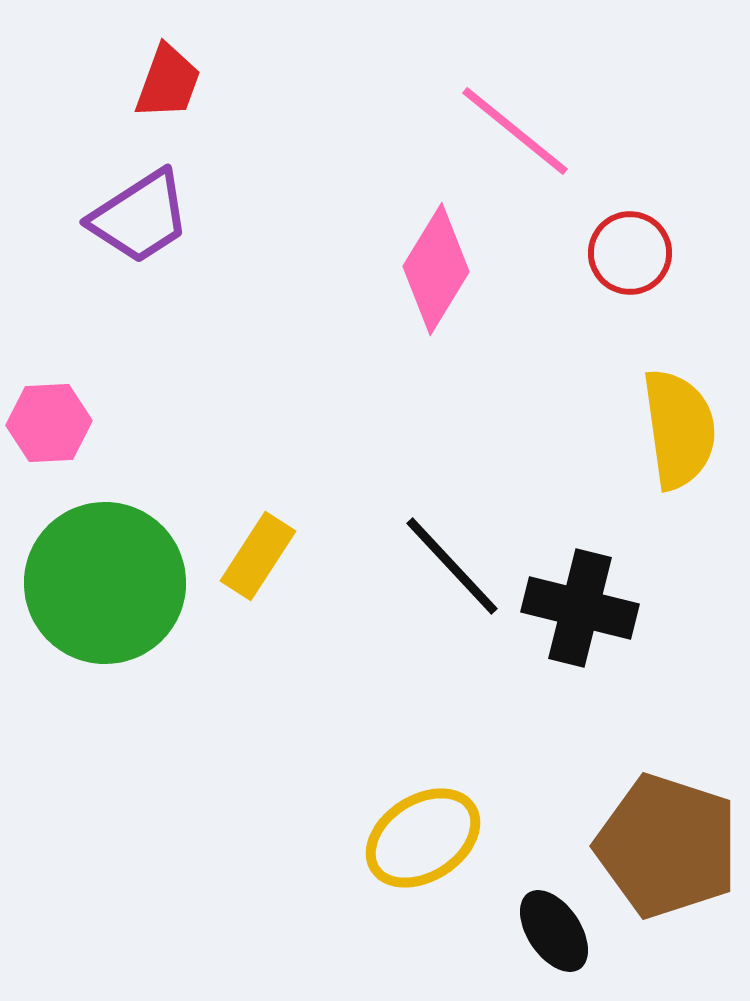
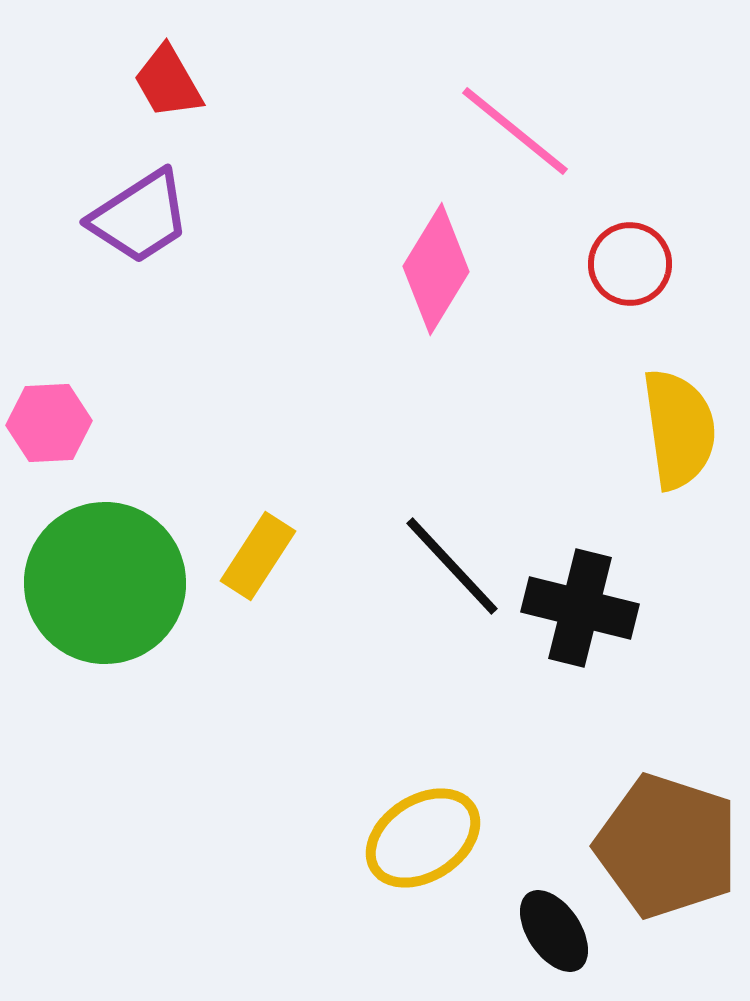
red trapezoid: rotated 130 degrees clockwise
red circle: moved 11 px down
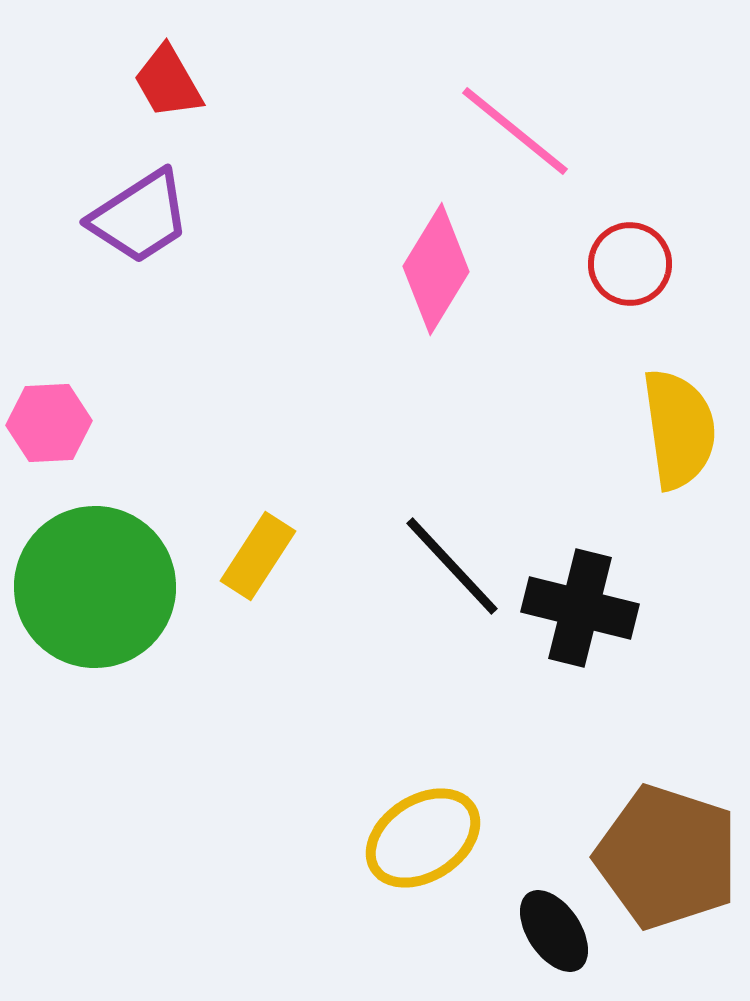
green circle: moved 10 px left, 4 px down
brown pentagon: moved 11 px down
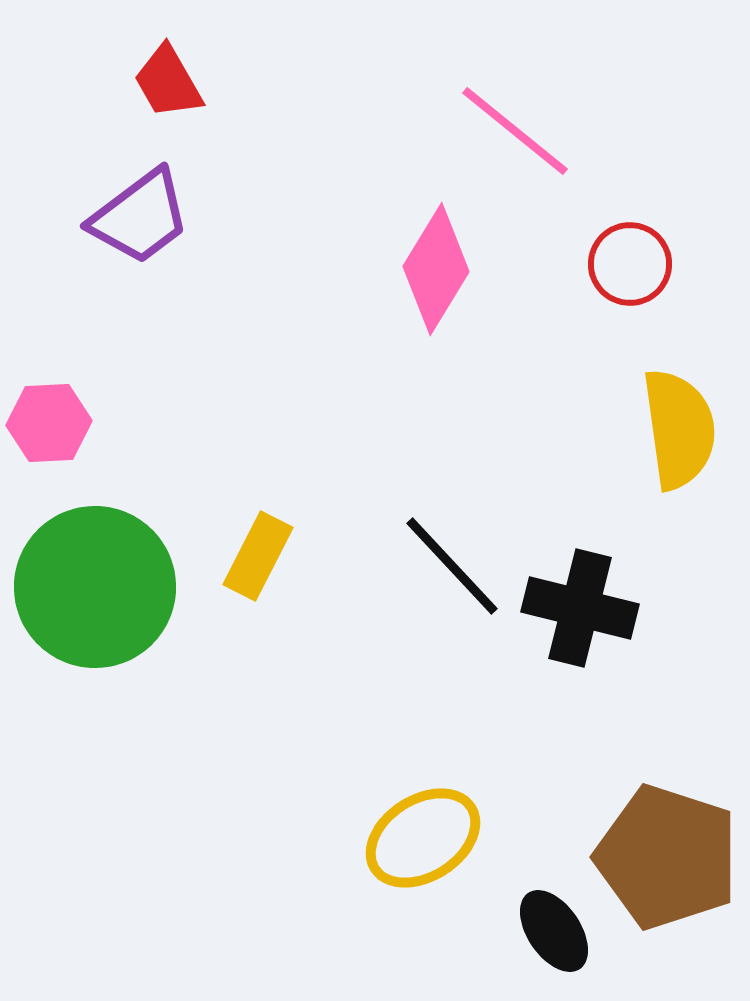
purple trapezoid: rotated 4 degrees counterclockwise
yellow rectangle: rotated 6 degrees counterclockwise
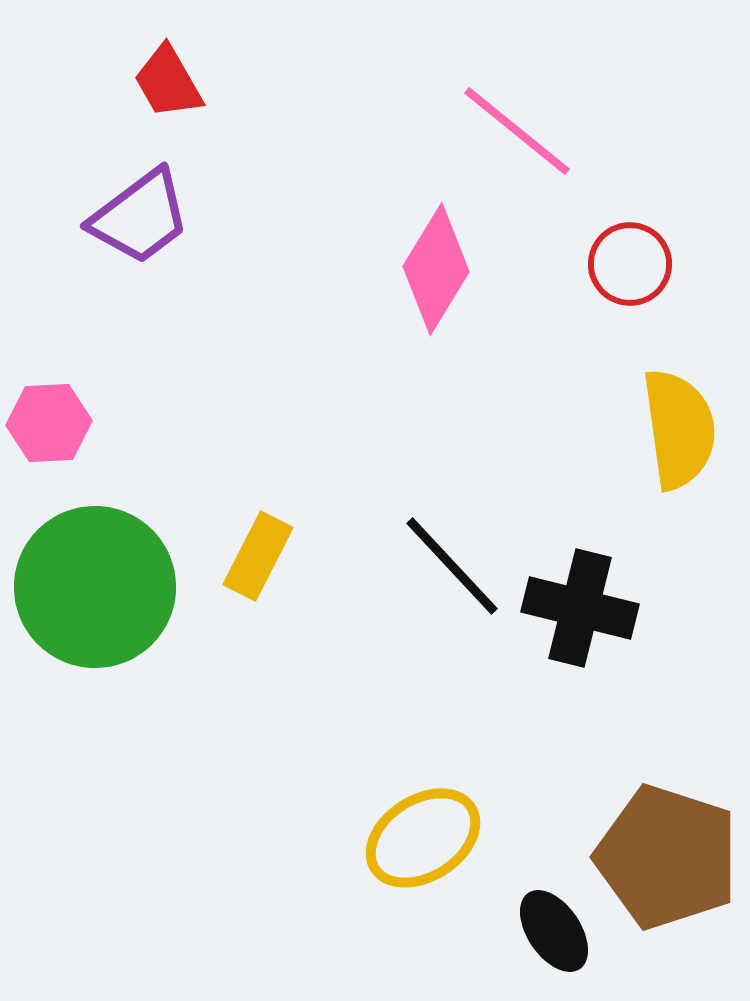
pink line: moved 2 px right
